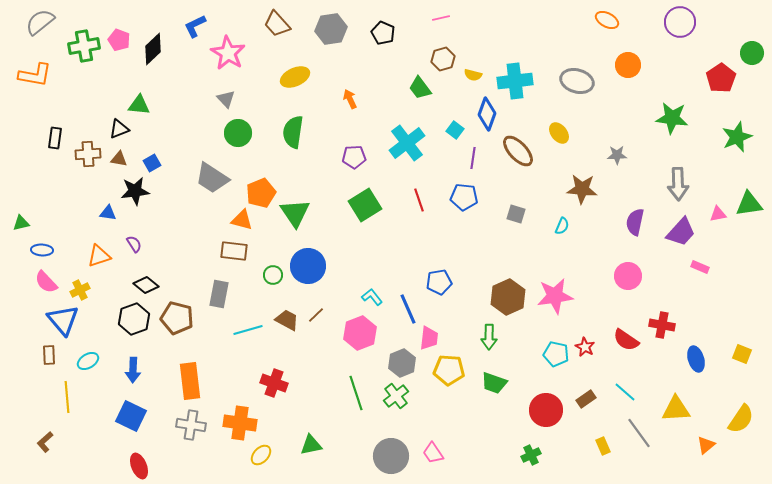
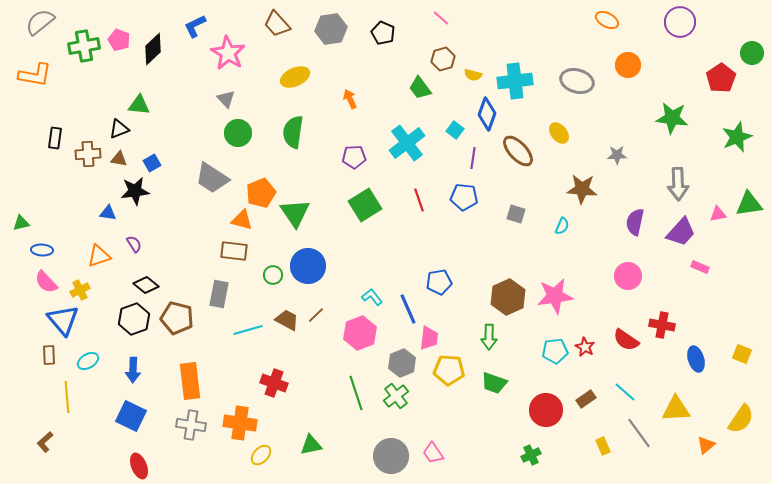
pink line at (441, 18): rotated 54 degrees clockwise
cyan pentagon at (556, 354): moved 1 px left, 3 px up; rotated 20 degrees counterclockwise
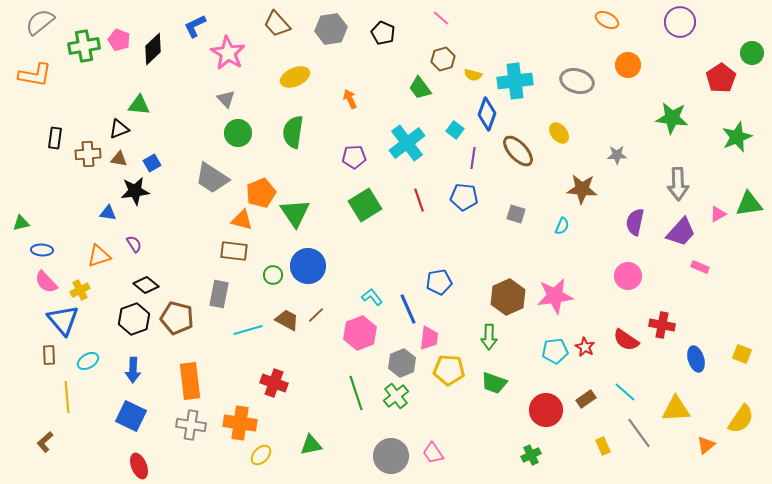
pink triangle at (718, 214): rotated 18 degrees counterclockwise
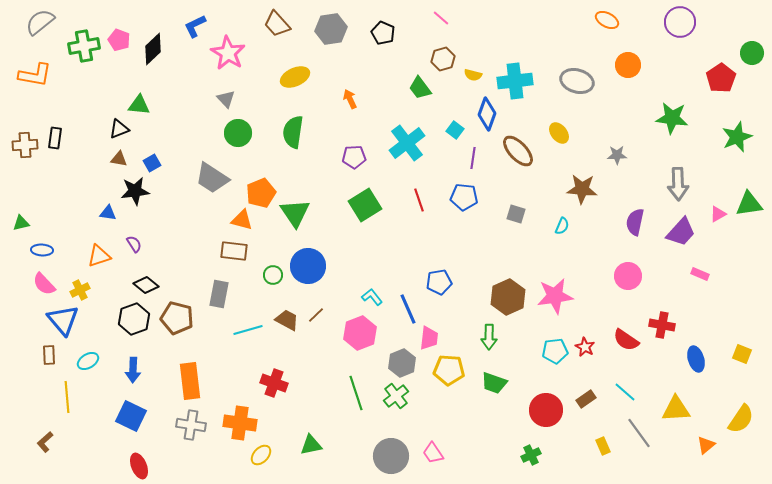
brown cross at (88, 154): moved 63 px left, 9 px up
pink rectangle at (700, 267): moved 7 px down
pink semicircle at (46, 282): moved 2 px left, 2 px down
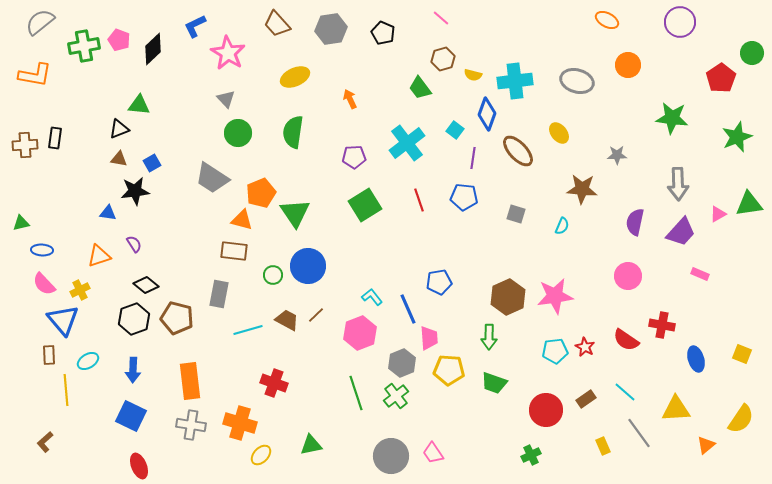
pink trapezoid at (429, 338): rotated 10 degrees counterclockwise
yellow line at (67, 397): moved 1 px left, 7 px up
orange cross at (240, 423): rotated 8 degrees clockwise
